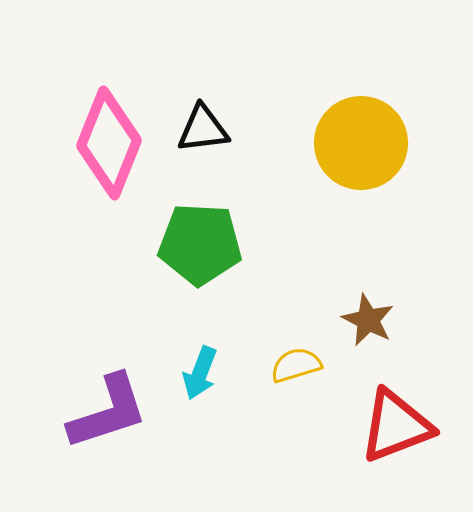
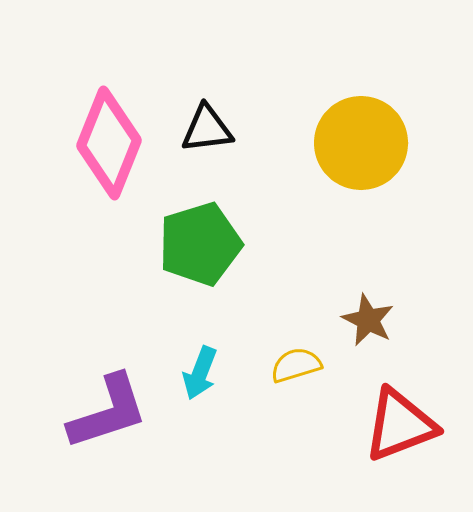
black triangle: moved 4 px right
green pentagon: rotated 20 degrees counterclockwise
red triangle: moved 4 px right, 1 px up
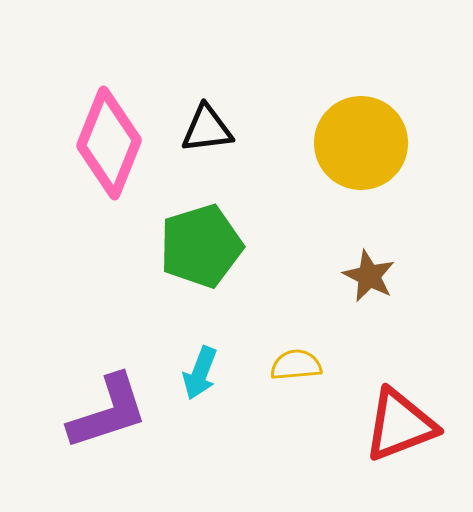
green pentagon: moved 1 px right, 2 px down
brown star: moved 1 px right, 44 px up
yellow semicircle: rotated 12 degrees clockwise
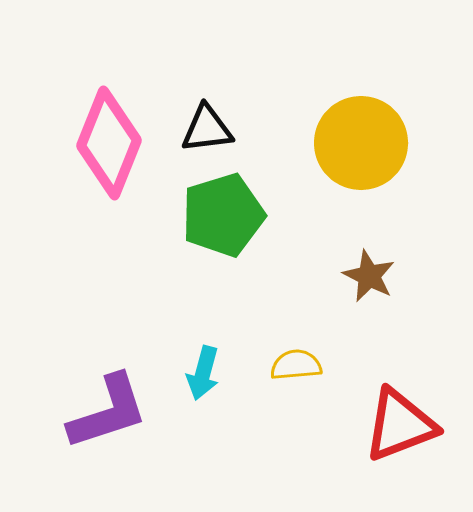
green pentagon: moved 22 px right, 31 px up
cyan arrow: moved 3 px right; rotated 6 degrees counterclockwise
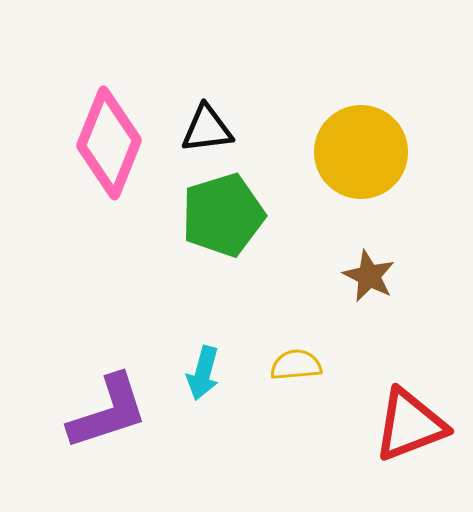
yellow circle: moved 9 px down
red triangle: moved 10 px right
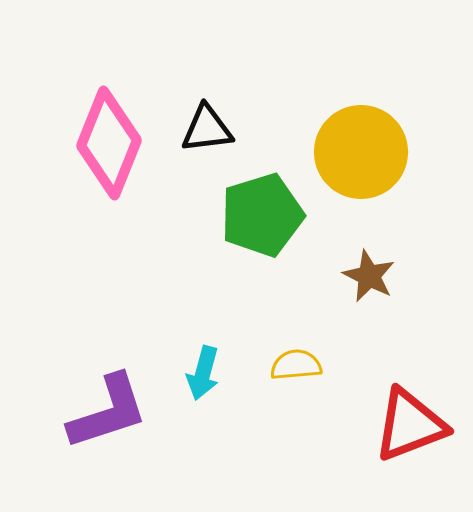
green pentagon: moved 39 px right
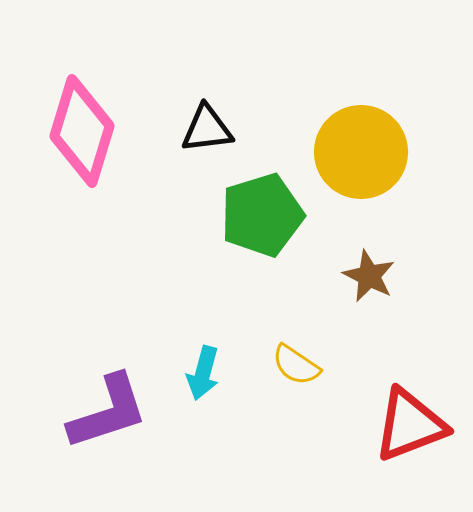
pink diamond: moved 27 px left, 12 px up; rotated 5 degrees counterclockwise
yellow semicircle: rotated 141 degrees counterclockwise
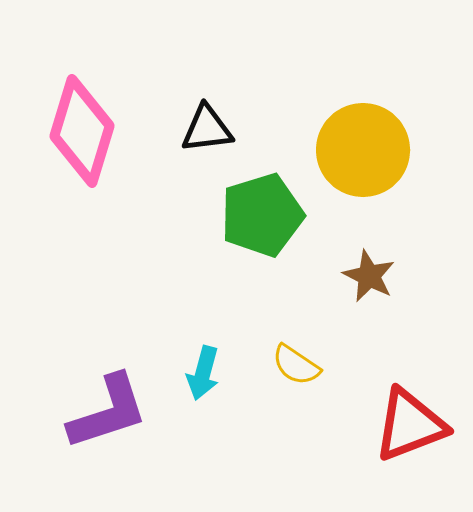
yellow circle: moved 2 px right, 2 px up
